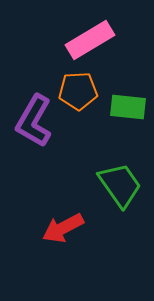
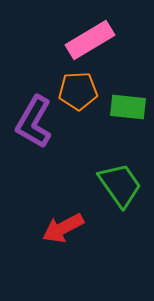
purple L-shape: moved 1 px down
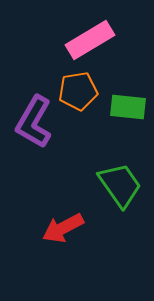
orange pentagon: rotated 6 degrees counterclockwise
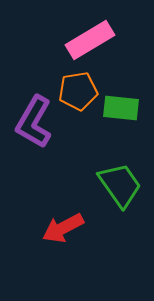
green rectangle: moved 7 px left, 1 px down
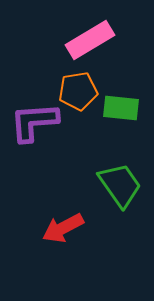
purple L-shape: rotated 56 degrees clockwise
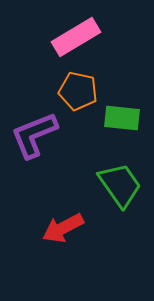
pink rectangle: moved 14 px left, 3 px up
orange pentagon: rotated 21 degrees clockwise
green rectangle: moved 1 px right, 10 px down
purple L-shape: moved 13 px down; rotated 18 degrees counterclockwise
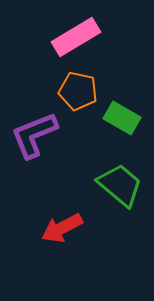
green rectangle: rotated 24 degrees clockwise
green trapezoid: rotated 15 degrees counterclockwise
red arrow: moved 1 px left
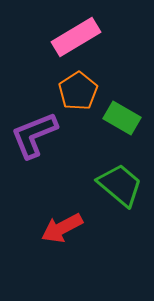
orange pentagon: rotated 27 degrees clockwise
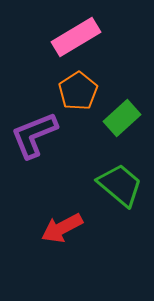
green rectangle: rotated 72 degrees counterclockwise
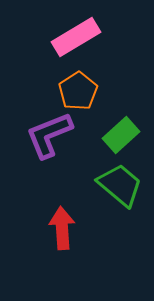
green rectangle: moved 1 px left, 17 px down
purple L-shape: moved 15 px right
red arrow: rotated 114 degrees clockwise
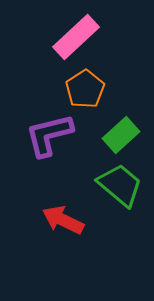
pink rectangle: rotated 12 degrees counterclockwise
orange pentagon: moved 7 px right, 2 px up
purple L-shape: rotated 8 degrees clockwise
red arrow: moved 1 px right, 8 px up; rotated 60 degrees counterclockwise
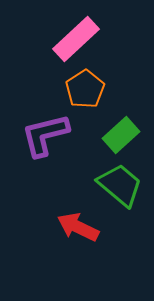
pink rectangle: moved 2 px down
purple L-shape: moved 4 px left
red arrow: moved 15 px right, 7 px down
